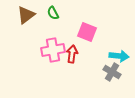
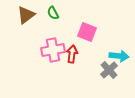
gray cross: moved 3 px left, 2 px up; rotated 18 degrees clockwise
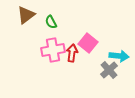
green semicircle: moved 2 px left, 9 px down
pink square: moved 1 px right, 11 px down; rotated 18 degrees clockwise
red arrow: moved 1 px up
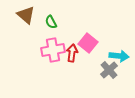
brown triangle: rotated 42 degrees counterclockwise
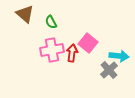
brown triangle: moved 1 px left, 1 px up
pink cross: moved 1 px left
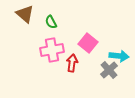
red arrow: moved 10 px down
